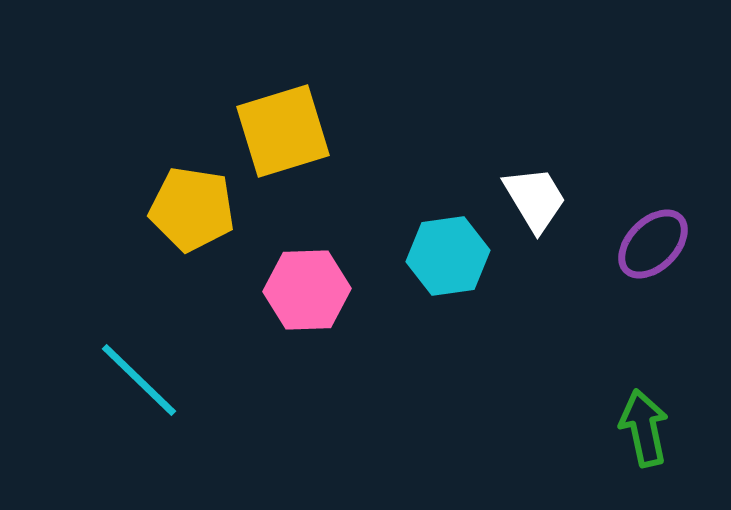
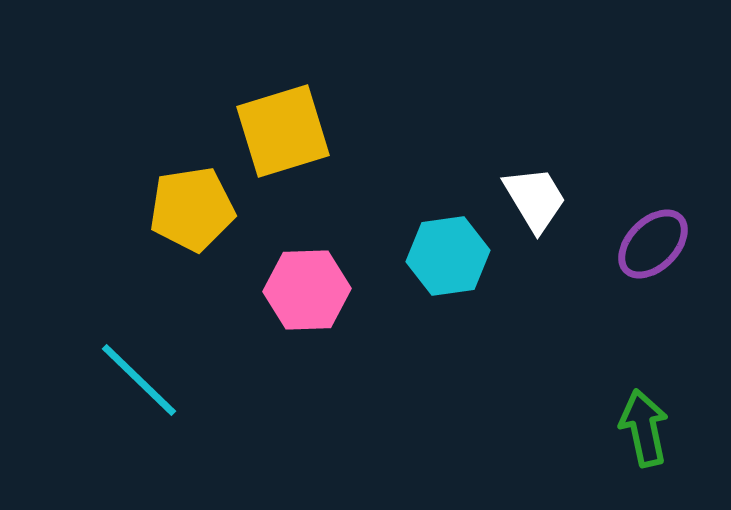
yellow pentagon: rotated 18 degrees counterclockwise
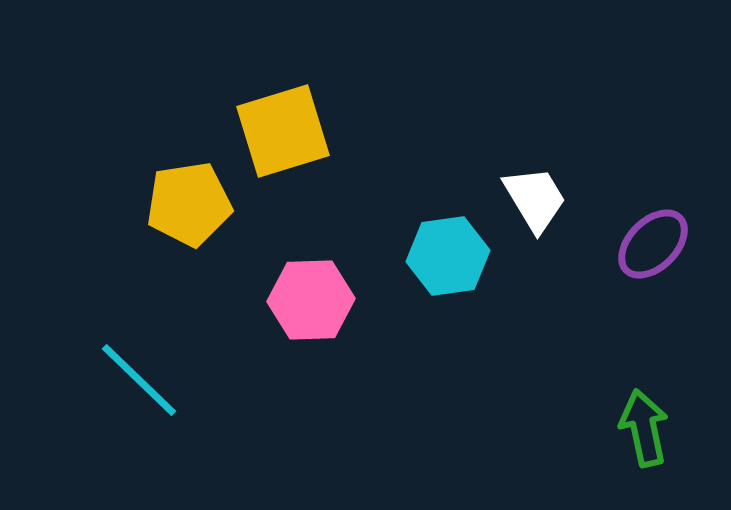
yellow pentagon: moved 3 px left, 5 px up
pink hexagon: moved 4 px right, 10 px down
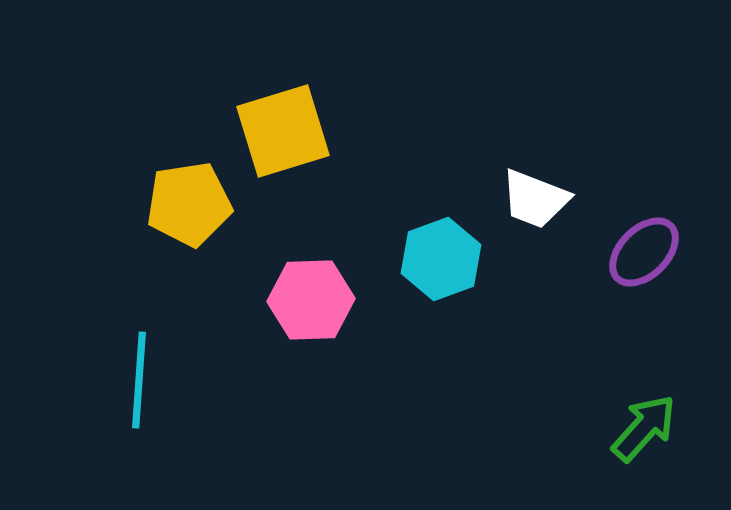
white trapezoid: rotated 142 degrees clockwise
purple ellipse: moved 9 px left, 8 px down
cyan hexagon: moved 7 px left, 3 px down; rotated 12 degrees counterclockwise
cyan line: rotated 50 degrees clockwise
green arrow: rotated 54 degrees clockwise
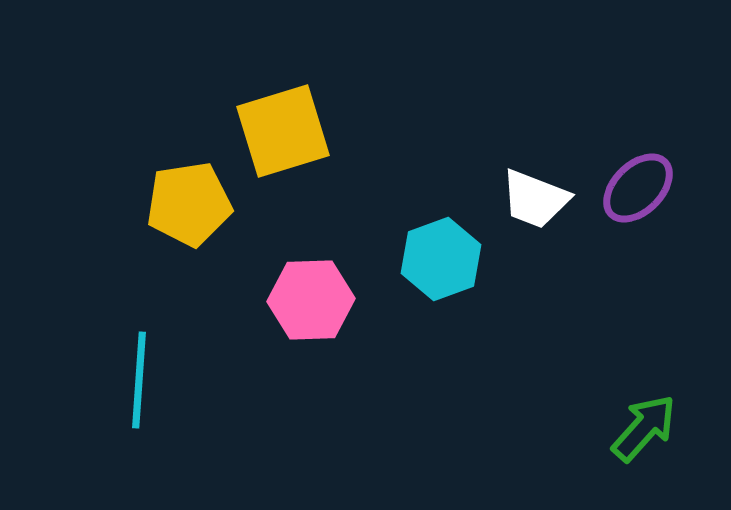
purple ellipse: moved 6 px left, 64 px up
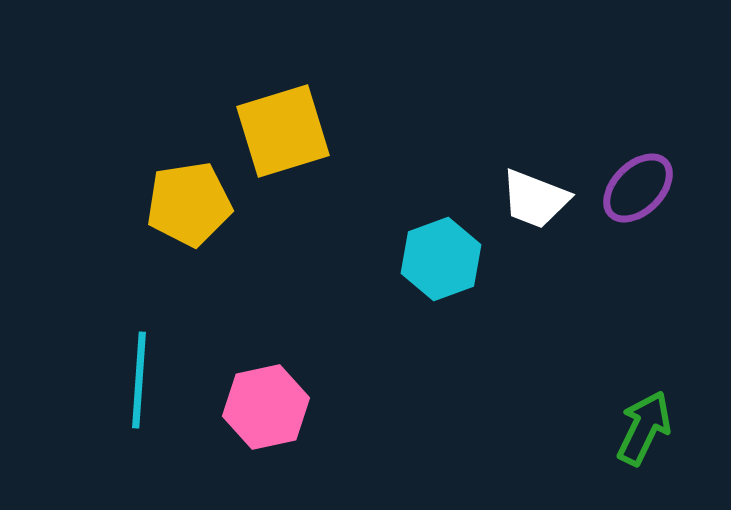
pink hexagon: moved 45 px left, 107 px down; rotated 10 degrees counterclockwise
green arrow: rotated 16 degrees counterclockwise
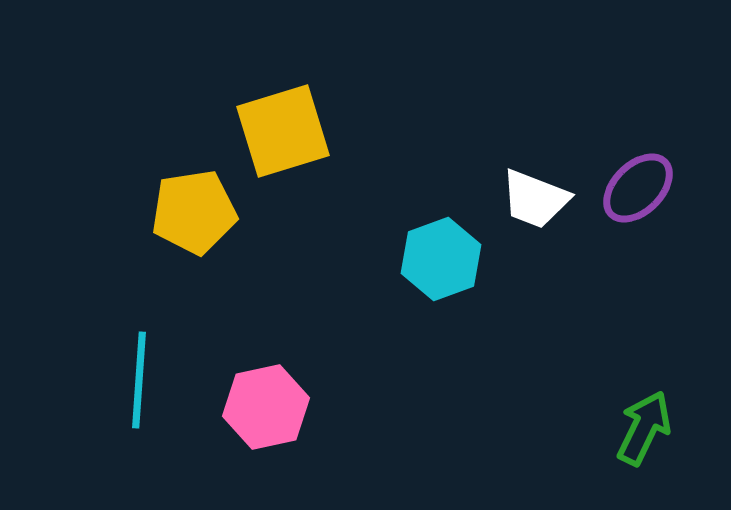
yellow pentagon: moved 5 px right, 8 px down
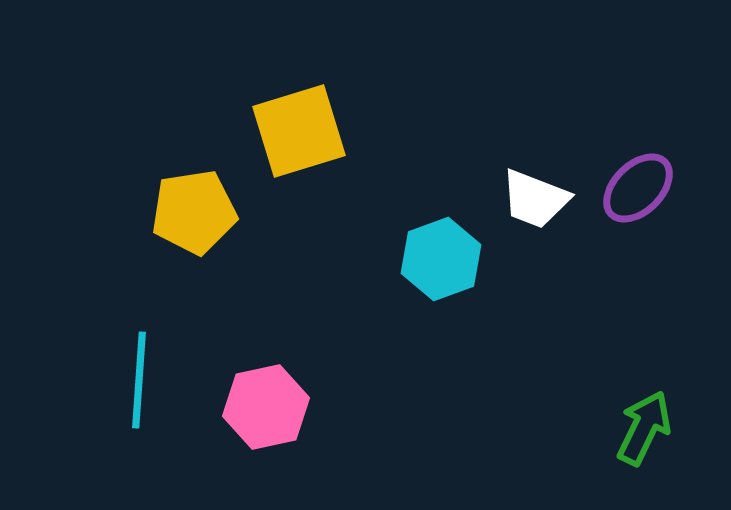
yellow square: moved 16 px right
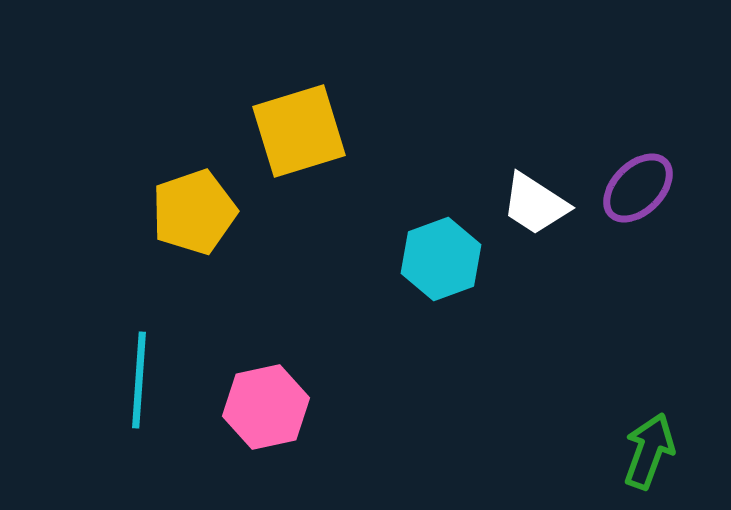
white trapezoid: moved 5 px down; rotated 12 degrees clockwise
yellow pentagon: rotated 10 degrees counterclockwise
green arrow: moved 5 px right, 23 px down; rotated 6 degrees counterclockwise
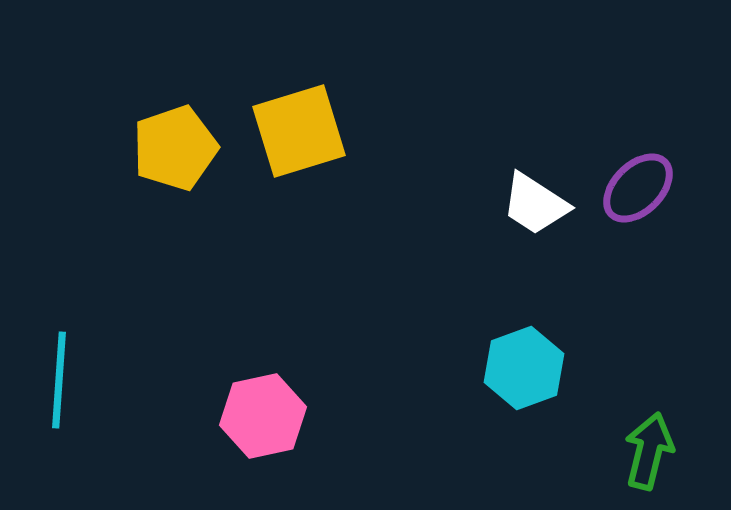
yellow pentagon: moved 19 px left, 64 px up
cyan hexagon: moved 83 px right, 109 px down
cyan line: moved 80 px left
pink hexagon: moved 3 px left, 9 px down
green arrow: rotated 6 degrees counterclockwise
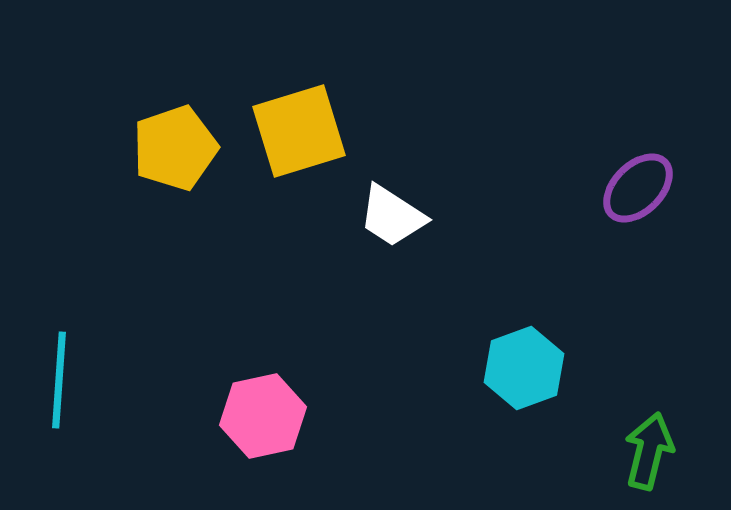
white trapezoid: moved 143 px left, 12 px down
